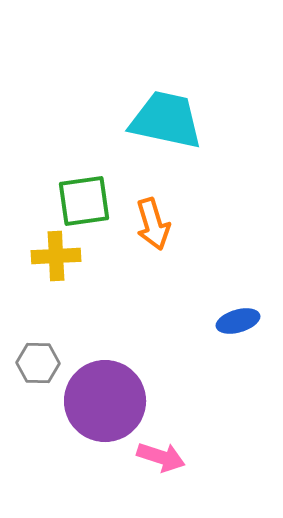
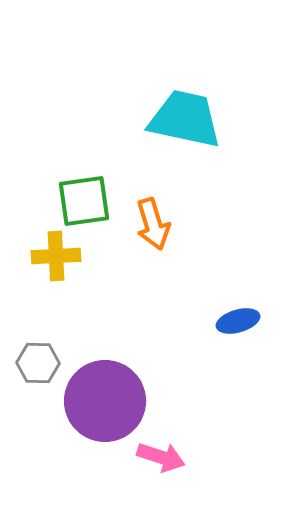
cyan trapezoid: moved 19 px right, 1 px up
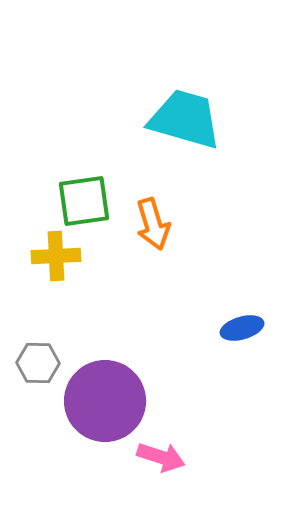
cyan trapezoid: rotated 4 degrees clockwise
blue ellipse: moved 4 px right, 7 px down
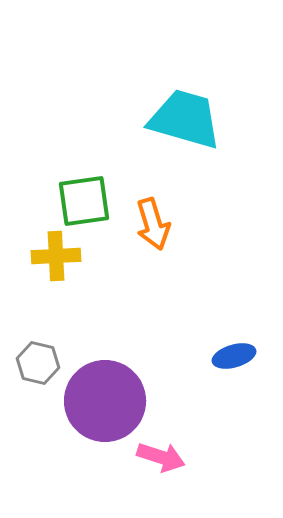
blue ellipse: moved 8 px left, 28 px down
gray hexagon: rotated 12 degrees clockwise
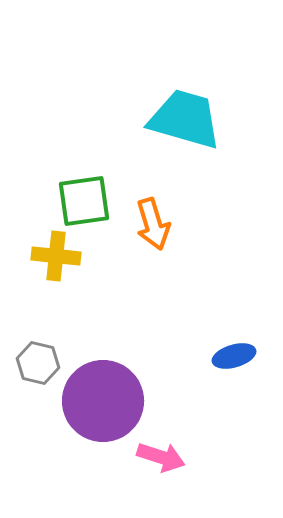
yellow cross: rotated 9 degrees clockwise
purple circle: moved 2 px left
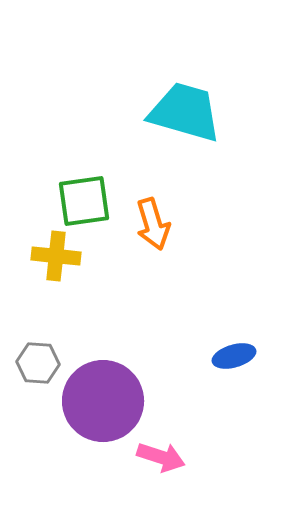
cyan trapezoid: moved 7 px up
gray hexagon: rotated 9 degrees counterclockwise
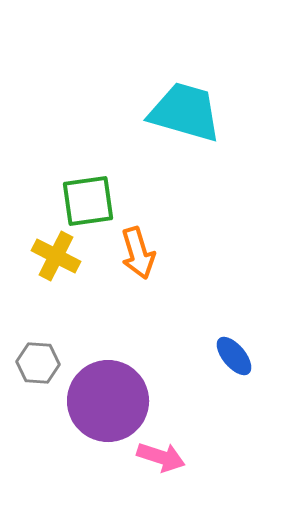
green square: moved 4 px right
orange arrow: moved 15 px left, 29 px down
yellow cross: rotated 21 degrees clockwise
blue ellipse: rotated 66 degrees clockwise
purple circle: moved 5 px right
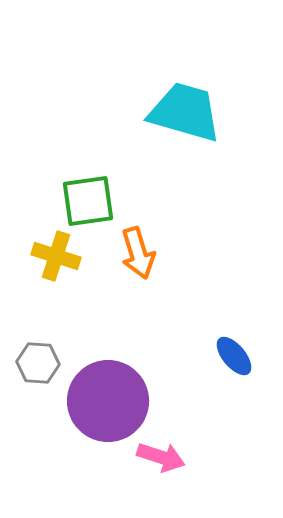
yellow cross: rotated 9 degrees counterclockwise
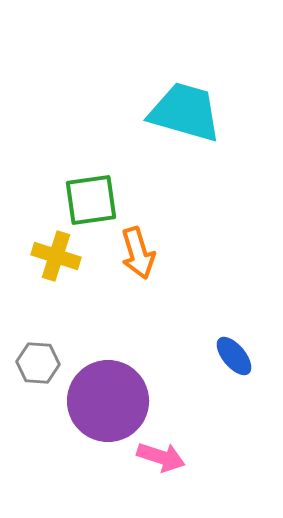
green square: moved 3 px right, 1 px up
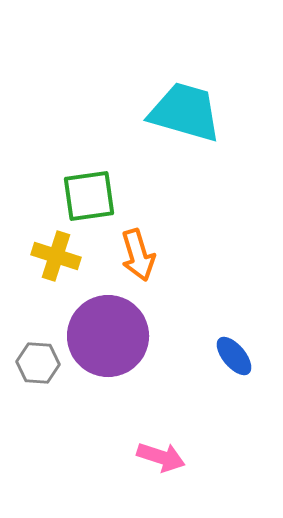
green square: moved 2 px left, 4 px up
orange arrow: moved 2 px down
purple circle: moved 65 px up
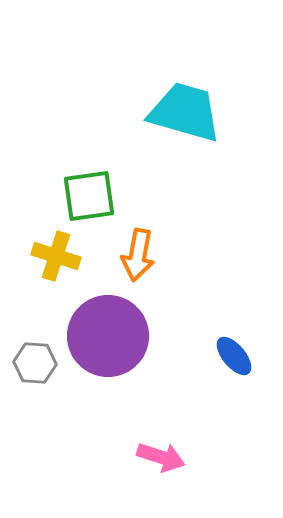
orange arrow: rotated 27 degrees clockwise
gray hexagon: moved 3 px left
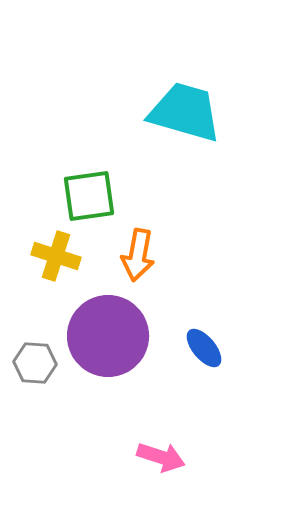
blue ellipse: moved 30 px left, 8 px up
